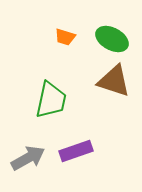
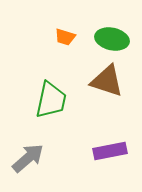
green ellipse: rotated 16 degrees counterclockwise
brown triangle: moved 7 px left
purple rectangle: moved 34 px right; rotated 8 degrees clockwise
gray arrow: rotated 12 degrees counterclockwise
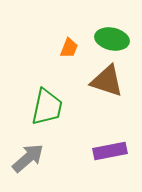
orange trapezoid: moved 4 px right, 11 px down; rotated 85 degrees counterclockwise
green trapezoid: moved 4 px left, 7 px down
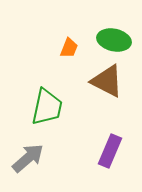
green ellipse: moved 2 px right, 1 px down
brown triangle: rotated 9 degrees clockwise
purple rectangle: rotated 56 degrees counterclockwise
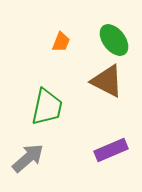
green ellipse: rotated 40 degrees clockwise
orange trapezoid: moved 8 px left, 6 px up
purple rectangle: moved 1 px right, 1 px up; rotated 44 degrees clockwise
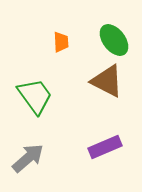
orange trapezoid: rotated 25 degrees counterclockwise
green trapezoid: moved 12 px left, 11 px up; rotated 48 degrees counterclockwise
purple rectangle: moved 6 px left, 3 px up
